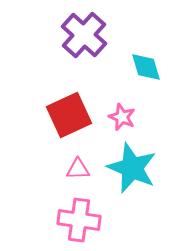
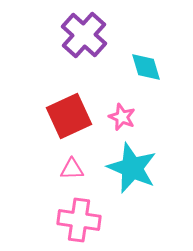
red square: moved 1 px down
pink triangle: moved 6 px left
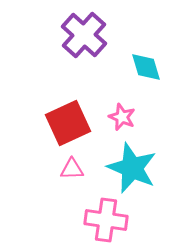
red square: moved 1 px left, 7 px down
pink cross: moved 27 px right
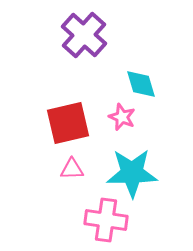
cyan diamond: moved 5 px left, 17 px down
red square: rotated 12 degrees clockwise
cyan star: moved 5 px down; rotated 24 degrees counterclockwise
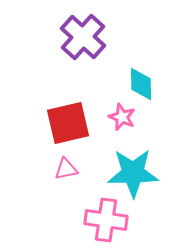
purple cross: moved 1 px left, 2 px down
cyan diamond: rotated 16 degrees clockwise
pink triangle: moved 6 px left; rotated 10 degrees counterclockwise
cyan star: moved 1 px right
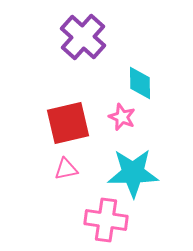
cyan diamond: moved 1 px left, 1 px up
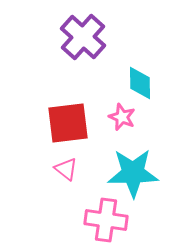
red square: rotated 6 degrees clockwise
pink triangle: rotated 50 degrees clockwise
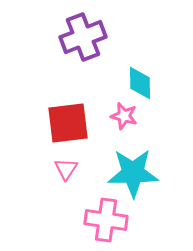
purple cross: rotated 27 degrees clockwise
pink star: moved 2 px right, 1 px up; rotated 8 degrees counterclockwise
pink triangle: rotated 25 degrees clockwise
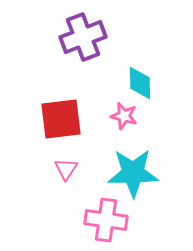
red square: moved 7 px left, 4 px up
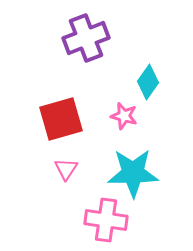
purple cross: moved 3 px right, 1 px down
cyan diamond: moved 8 px right, 1 px up; rotated 36 degrees clockwise
red square: rotated 9 degrees counterclockwise
